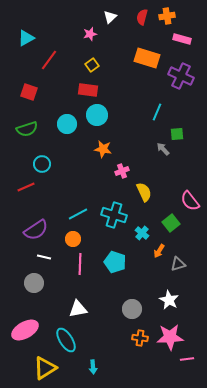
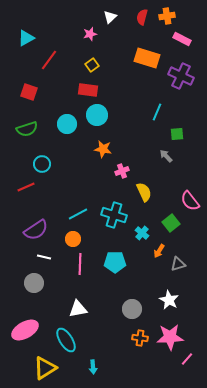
pink rectangle at (182, 39): rotated 12 degrees clockwise
gray arrow at (163, 149): moved 3 px right, 7 px down
cyan pentagon at (115, 262): rotated 20 degrees counterclockwise
pink line at (187, 359): rotated 40 degrees counterclockwise
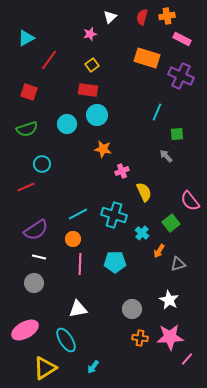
white line at (44, 257): moved 5 px left
cyan arrow at (93, 367): rotated 40 degrees clockwise
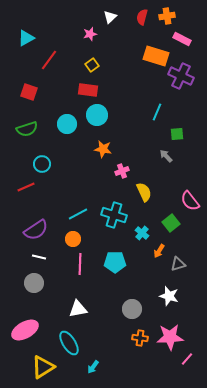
orange rectangle at (147, 58): moved 9 px right, 2 px up
white star at (169, 300): moved 4 px up; rotated 12 degrees counterclockwise
cyan ellipse at (66, 340): moved 3 px right, 3 px down
yellow triangle at (45, 368): moved 2 px left, 1 px up
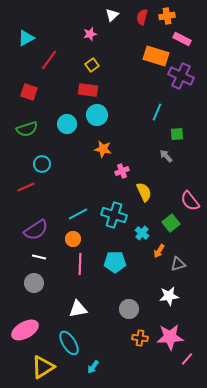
white triangle at (110, 17): moved 2 px right, 2 px up
white star at (169, 296): rotated 24 degrees counterclockwise
gray circle at (132, 309): moved 3 px left
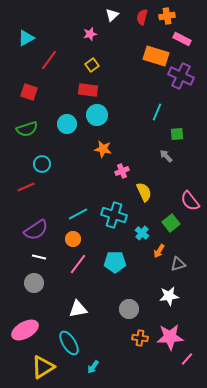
pink line at (80, 264): moved 2 px left; rotated 35 degrees clockwise
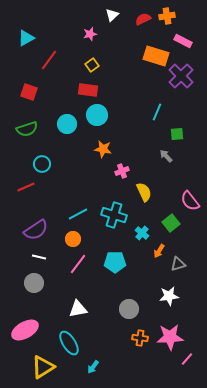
red semicircle at (142, 17): moved 1 px right, 2 px down; rotated 49 degrees clockwise
pink rectangle at (182, 39): moved 1 px right, 2 px down
purple cross at (181, 76): rotated 20 degrees clockwise
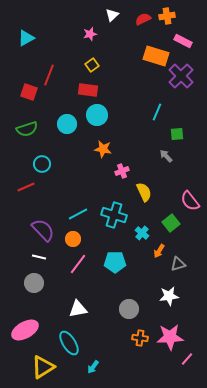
red line at (49, 60): moved 15 px down; rotated 15 degrees counterclockwise
purple semicircle at (36, 230): moved 7 px right; rotated 100 degrees counterclockwise
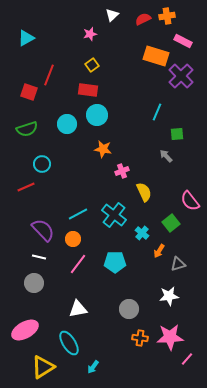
cyan cross at (114, 215): rotated 20 degrees clockwise
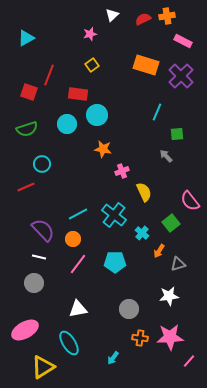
orange rectangle at (156, 56): moved 10 px left, 9 px down
red rectangle at (88, 90): moved 10 px left, 4 px down
pink line at (187, 359): moved 2 px right, 2 px down
cyan arrow at (93, 367): moved 20 px right, 9 px up
